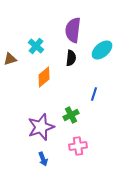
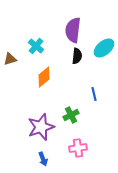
cyan ellipse: moved 2 px right, 2 px up
black semicircle: moved 6 px right, 2 px up
blue line: rotated 32 degrees counterclockwise
pink cross: moved 2 px down
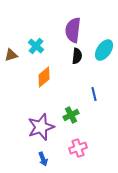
cyan ellipse: moved 2 px down; rotated 15 degrees counterclockwise
brown triangle: moved 1 px right, 4 px up
pink cross: rotated 12 degrees counterclockwise
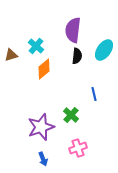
orange diamond: moved 8 px up
green cross: rotated 21 degrees counterclockwise
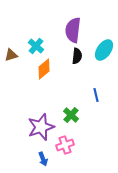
blue line: moved 2 px right, 1 px down
pink cross: moved 13 px left, 3 px up
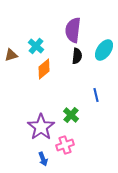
purple star: rotated 16 degrees counterclockwise
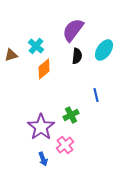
purple semicircle: rotated 30 degrees clockwise
green cross: rotated 21 degrees clockwise
pink cross: rotated 18 degrees counterclockwise
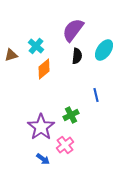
blue arrow: rotated 32 degrees counterclockwise
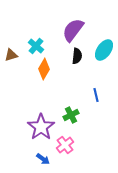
orange diamond: rotated 20 degrees counterclockwise
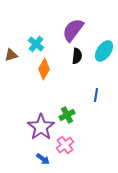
cyan cross: moved 2 px up
cyan ellipse: moved 1 px down
blue line: rotated 24 degrees clockwise
green cross: moved 4 px left
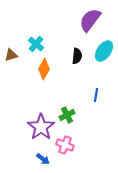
purple semicircle: moved 17 px right, 10 px up
pink cross: rotated 30 degrees counterclockwise
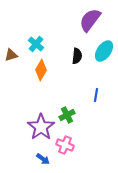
orange diamond: moved 3 px left, 1 px down
